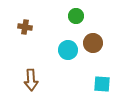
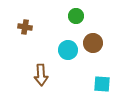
brown arrow: moved 10 px right, 5 px up
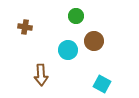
brown circle: moved 1 px right, 2 px up
cyan square: rotated 24 degrees clockwise
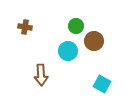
green circle: moved 10 px down
cyan circle: moved 1 px down
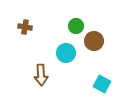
cyan circle: moved 2 px left, 2 px down
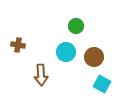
brown cross: moved 7 px left, 18 px down
brown circle: moved 16 px down
cyan circle: moved 1 px up
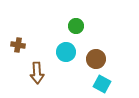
brown circle: moved 2 px right, 2 px down
brown arrow: moved 4 px left, 2 px up
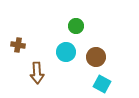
brown circle: moved 2 px up
